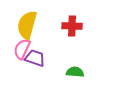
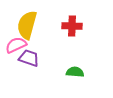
pink semicircle: moved 6 px left, 4 px up; rotated 40 degrees clockwise
purple trapezoid: moved 6 px left
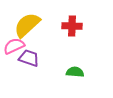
yellow semicircle: rotated 32 degrees clockwise
pink semicircle: moved 2 px left, 1 px down
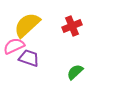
red cross: rotated 24 degrees counterclockwise
green semicircle: rotated 48 degrees counterclockwise
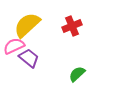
purple trapezoid: rotated 20 degrees clockwise
green semicircle: moved 2 px right, 2 px down
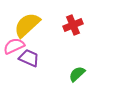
red cross: moved 1 px right, 1 px up
purple trapezoid: rotated 15 degrees counterclockwise
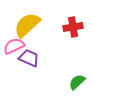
red cross: moved 2 px down; rotated 12 degrees clockwise
green semicircle: moved 8 px down
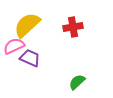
purple trapezoid: moved 1 px right
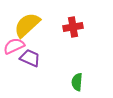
green semicircle: rotated 42 degrees counterclockwise
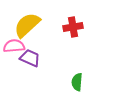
pink semicircle: rotated 20 degrees clockwise
